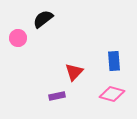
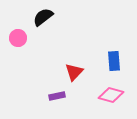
black semicircle: moved 2 px up
pink diamond: moved 1 px left, 1 px down
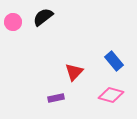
pink circle: moved 5 px left, 16 px up
blue rectangle: rotated 36 degrees counterclockwise
purple rectangle: moved 1 px left, 2 px down
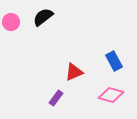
pink circle: moved 2 px left
blue rectangle: rotated 12 degrees clockwise
red triangle: rotated 24 degrees clockwise
purple rectangle: rotated 42 degrees counterclockwise
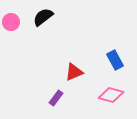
blue rectangle: moved 1 px right, 1 px up
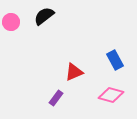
black semicircle: moved 1 px right, 1 px up
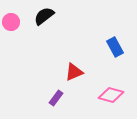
blue rectangle: moved 13 px up
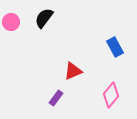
black semicircle: moved 2 px down; rotated 15 degrees counterclockwise
red triangle: moved 1 px left, 1 px up
pink diamond: rotated 65 degrees counterclockwise
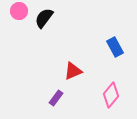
pink circle: moved 8 px right, 11 px up
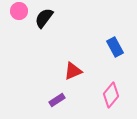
purple rectangle: moved 1 px right, 2 px down; rotated 21 degrees clockwise
